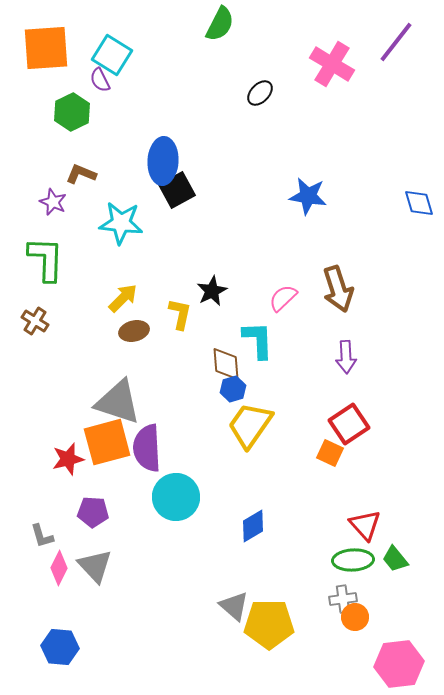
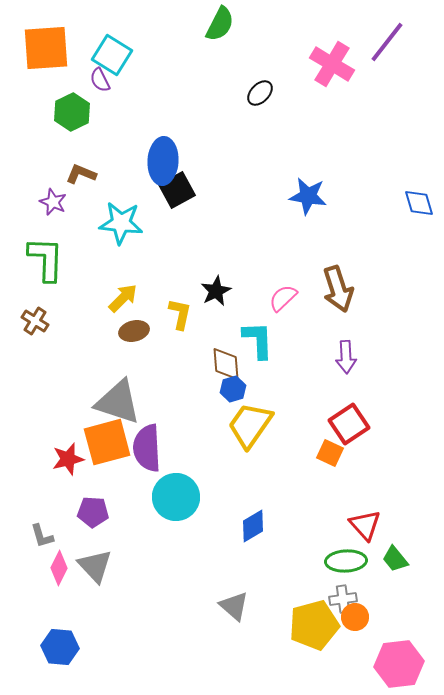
purple line at (396, 42): moved 9 px left
black star at (212, 291): moved 4 px right
green ellipse at (353, 560): moved 7 px left, 1 px down
yellow pentagon at (269, 624): moved 45 px right, 1 px down; rotated 15 degrees counterclockwise
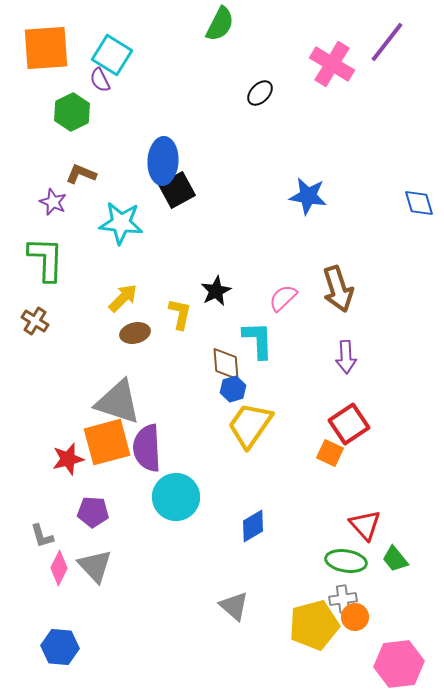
brown ellipse at (134, 331): moved 1 px right, 2 px down
green ellipse at (346, 561): rotated 12 degrees clockwise
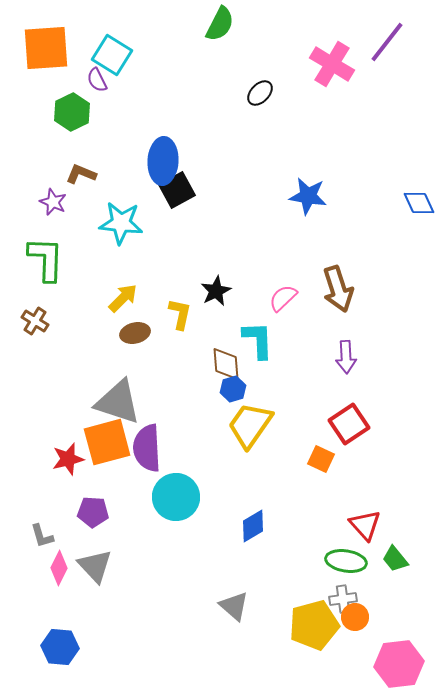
purple semicircle at (100, 80): moved 3 px left
blue diamond at (419, 203): rotated 8 degrees counterclockwise
orange square at (330, 453): moved 9 px left, 6 px down
